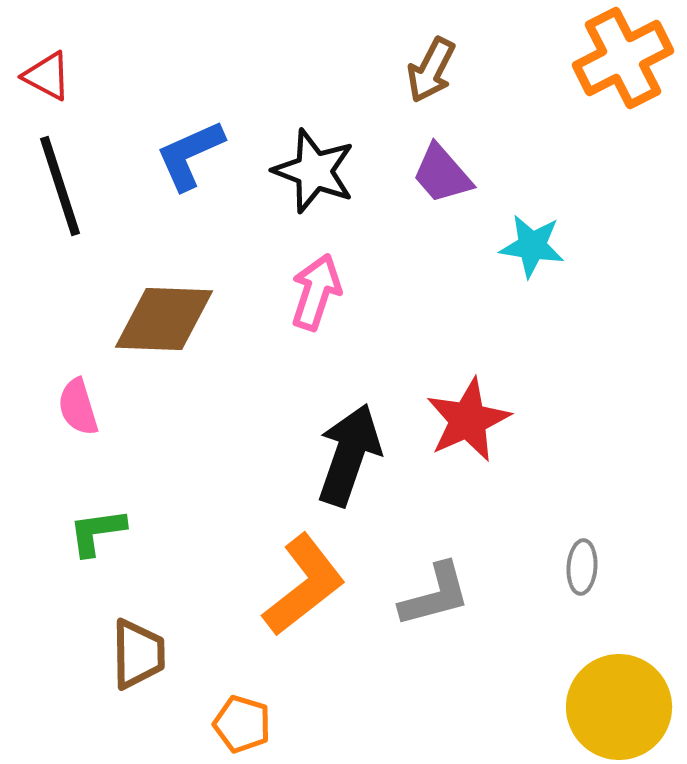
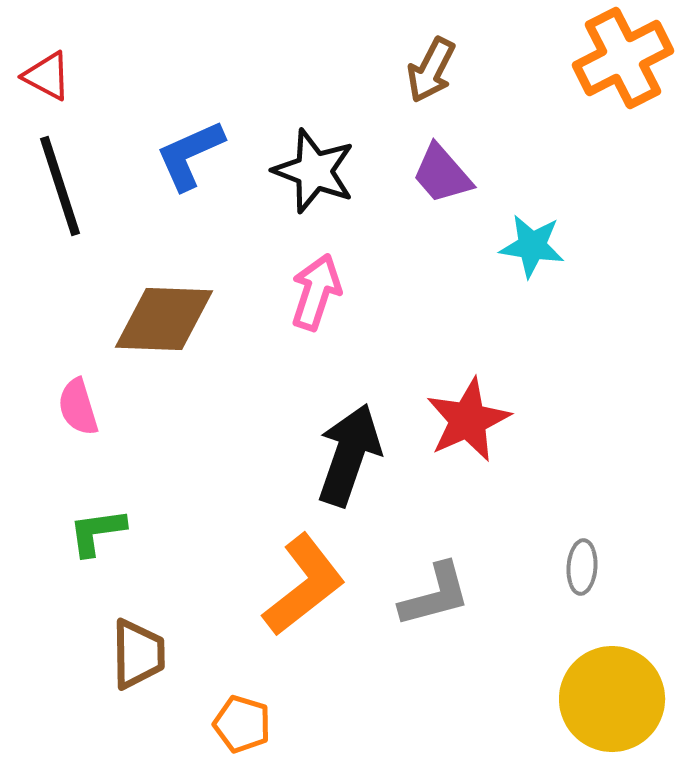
yellow circle: moved 7 px left, 8 px up
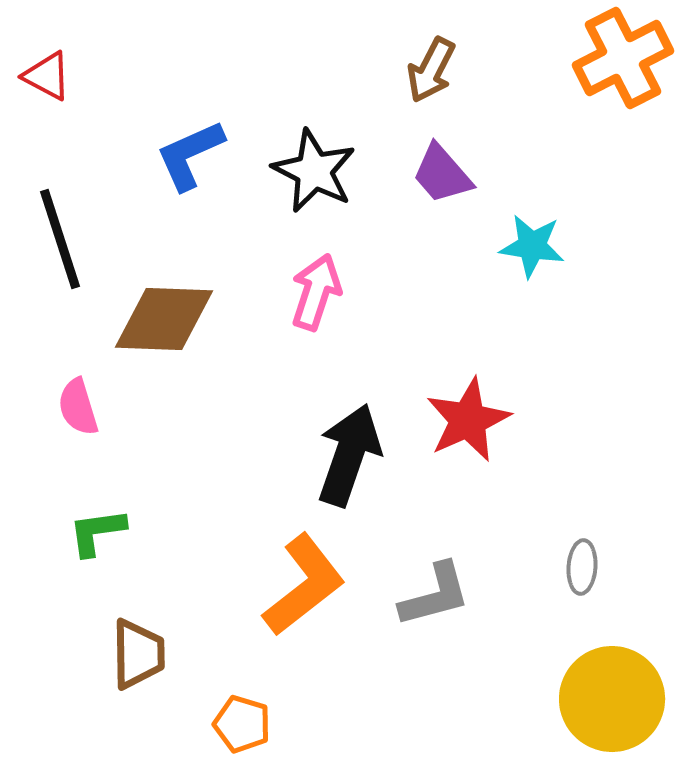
black star: rotated 6 degrees clockwise
black line: moved 53 px down
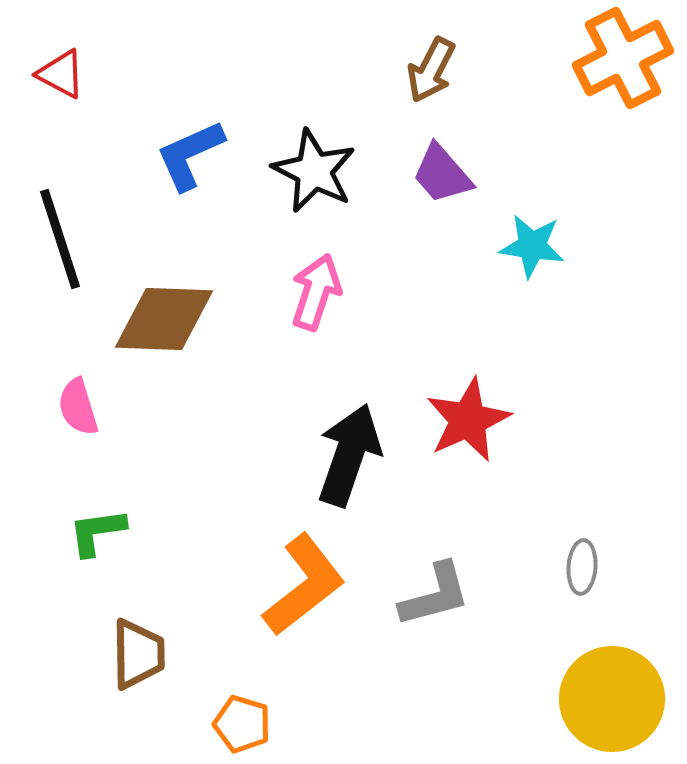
red triangle: moved 14 px right, 2 px up
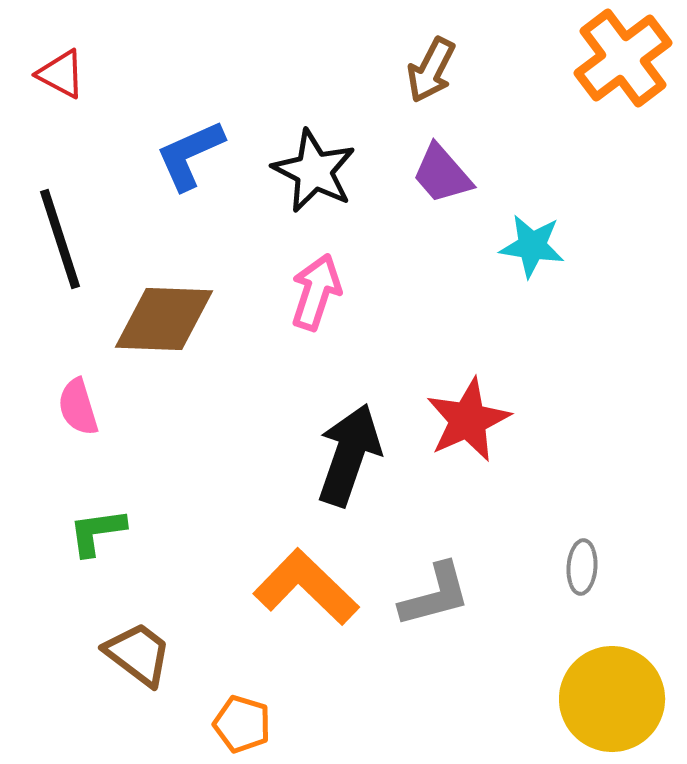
orange cross: rotated 10 degrees counterclockwise
orange L-shape: moved 2 px right, 2 px down; rotated 98 degrees counterclockwise
brown trapezoid: rotated 52 degrees counterclockwise
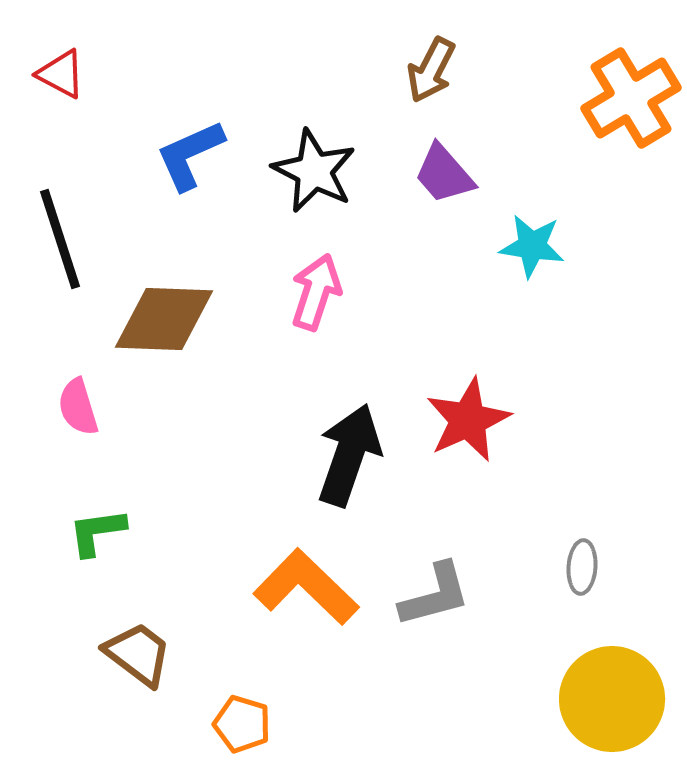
orange cross: moved 8 px right, 40 px down; rotated 6 degrees clockwise
purple trapezoid: moved 2 px right
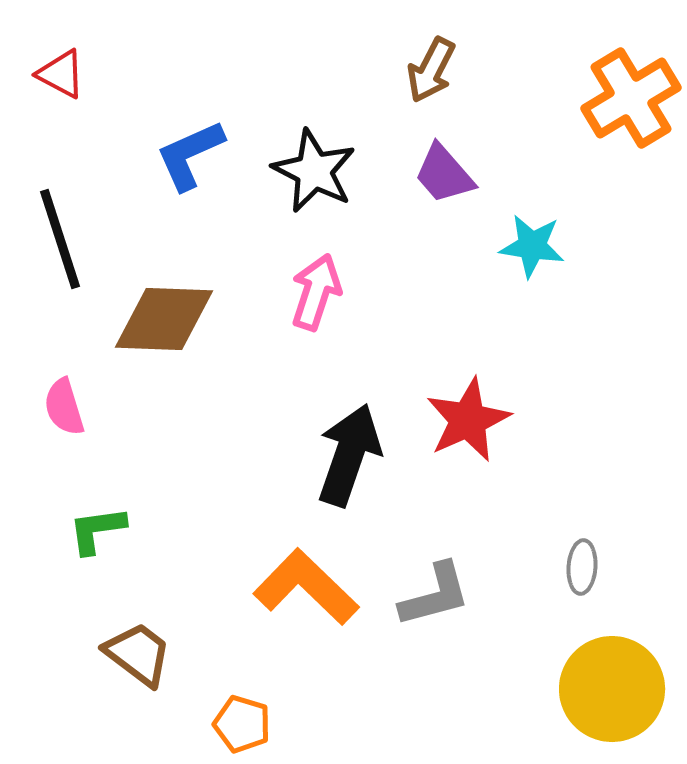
pink semicircle: moved 14 px left
green L-shape: moved 2 px up
yellow circle: moved 10 px up
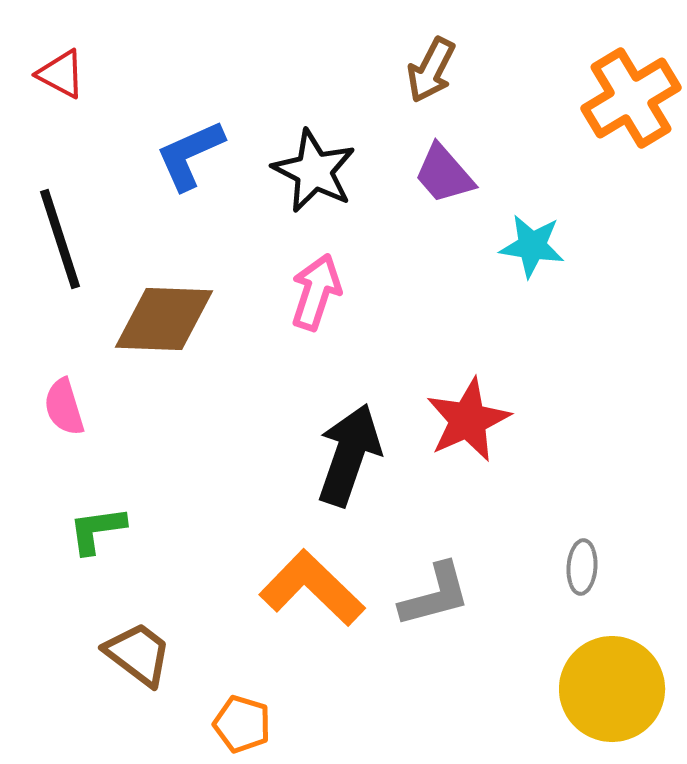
orange L-shape: moved 6 px right, 1 px down
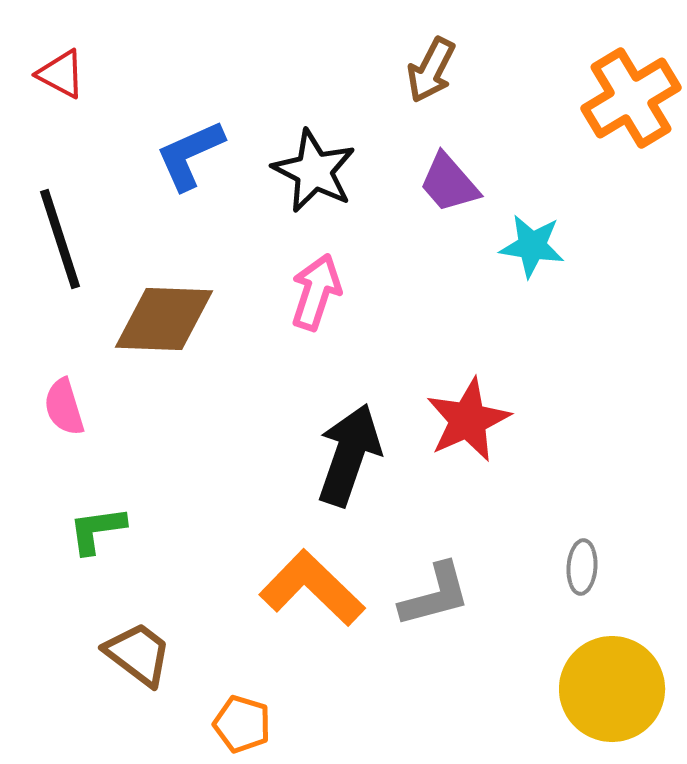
purple trapezoid: moved 5 px right, 9 px down
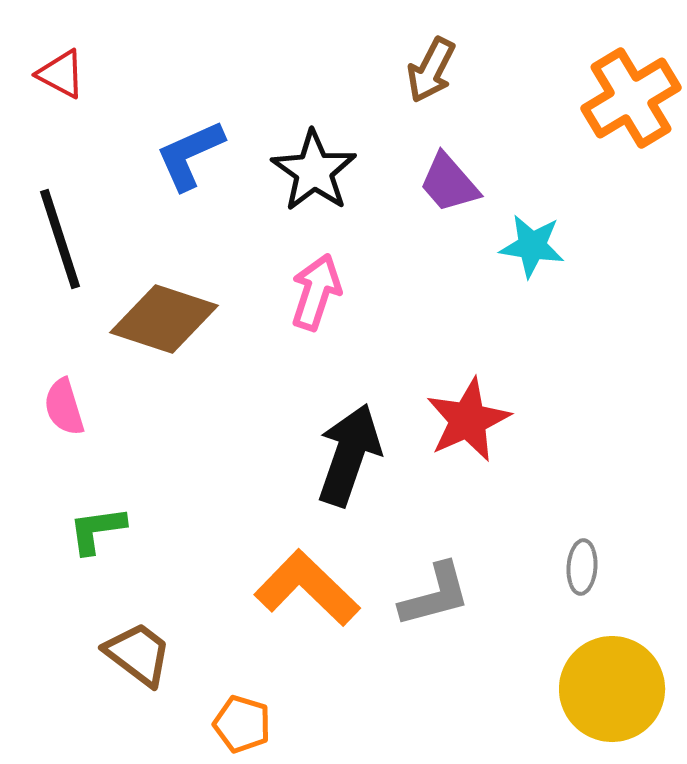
black star: rotated 8 degrees clockwise
brown diamond: rotated 16 degrees clockwise
orange L-shape: moved 5 px left
